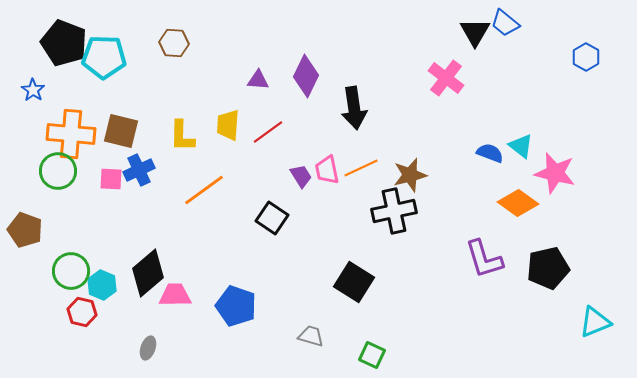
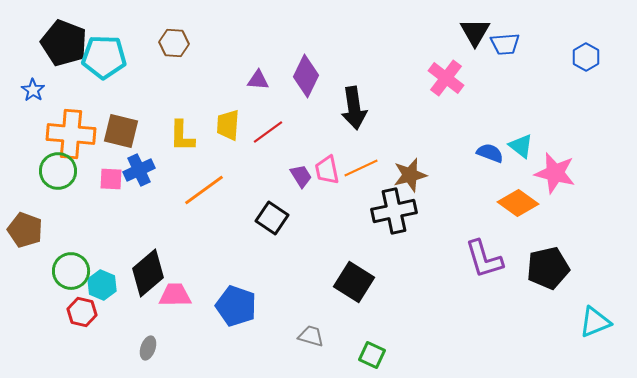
blue trapezoid at (505, 23): moved 21 px down; rotated 44 degrees counterclockwise
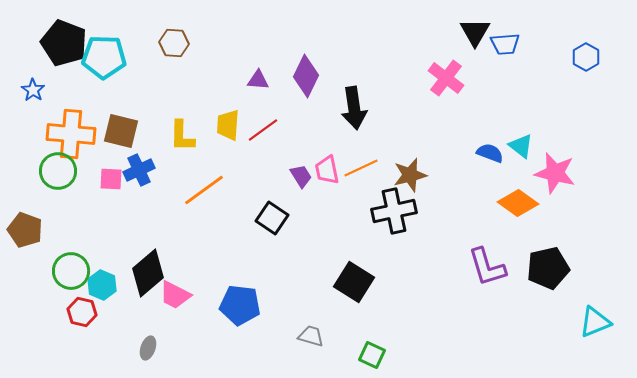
red line at (268, 132): moved 5 px left, 2 px up
purple L-shape at (484, 259): moved 3 px right, 8 px down
pink trapezoid at (175, 295): rotated 152 degrees counterclockwise
blue pentagon at (236, 306): moved 4 px right, 1 px up; rotated 12 degrees counterclockwise
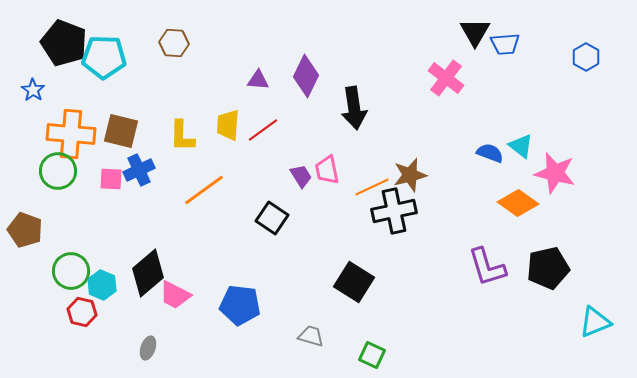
orange line at (361, 168): moved 11 px right, 19 px down
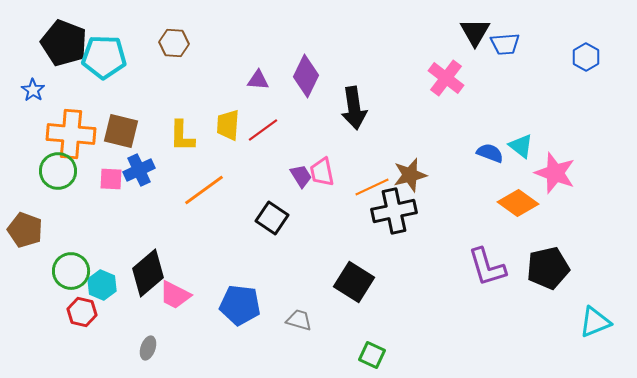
pink trapezoid at (327, 170): moved 5 px left, 2 px down
pink star at (555, 173): rotated 6 degrees clockwise
gray trapezoid at (311, 336): moved 12 px left, 16 px up
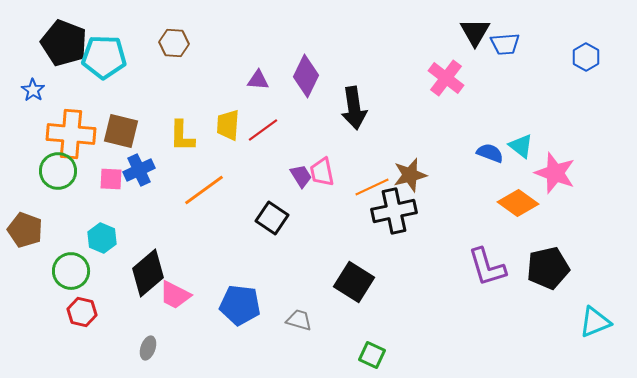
cyan hexagon at (102, 285): moved 47 px up
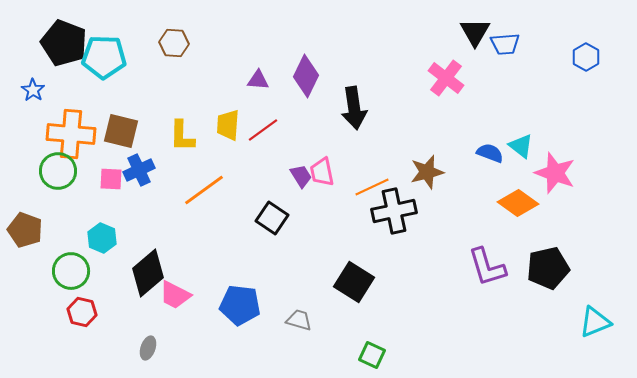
brown star at (410, 175): moved 17 px right, 3 px up
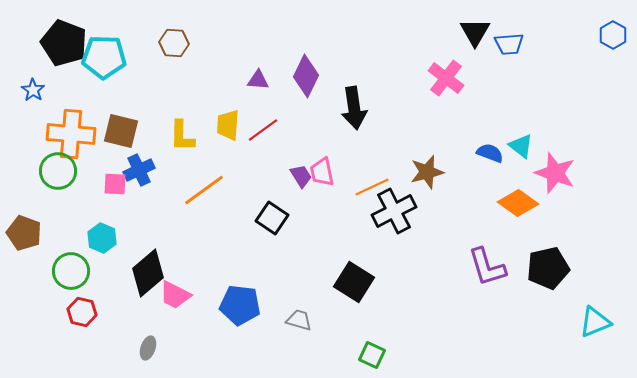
blue trapezoid at (505, 44): moved 4 px right
blue hexagon at (586, 57): moved 27 px right, 22 px up
pink square at (111, 179): moved 4 px right, 5 px down
black cross at (394, 211): rotated 15 degrees counterclockwise
brown pentagon at (25, 230): moved 1 px left, 3 px down
